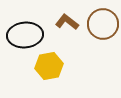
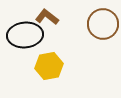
brown L-shape: moved 20 px left, 5 px up
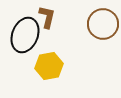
brown L-shape: rotated 65 degrees clockwise
black ellipse: rotated 64 degrees counterclockwise
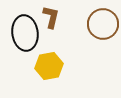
brown L-shape: moved 4 px right
black ellipse: moved 2 px up; rotated 28 degrees counterclockwise
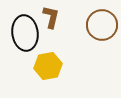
brown circle: moved 1 px left, 1 px down
yellow hexagon: moved 1 px left
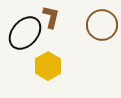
black ellipse: rotated 48 degrees clockwise
yellow hexagon: rotated 20 degrees counterclockwise
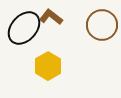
brown L-shape: rotated 65 degrees counterclockwise
black ellipse: moved 1 px left, 5 px up
